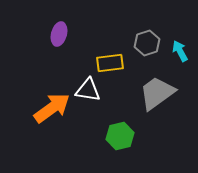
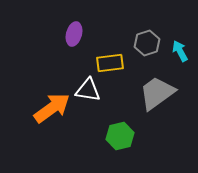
purple ellipse: moved 15 px right
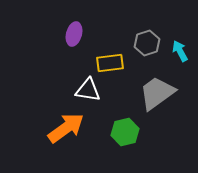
orange arrow: moved 14 px right, 20 px down
green hexagon: moved 5 px right, 4 px up
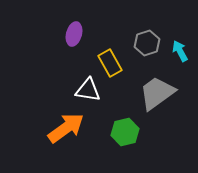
yellow rectangle: rotated 68 degrees clockwise
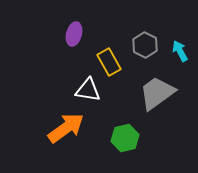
gray hexagon: moved 2 px left, 2 px down; rotated 15 degrees counterclockwise
yellow rectangle: moved 1 px left, 1 px up
green hexagon: moved 6 px down
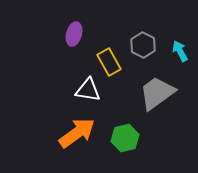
gray hexagon: moved 2 px left
orange arrow: moved 11 px right, 5 px down
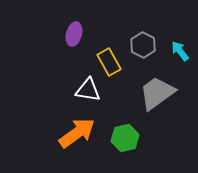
cyan arrow: rotated 10 degrees counterclockwise
